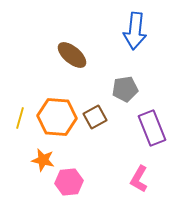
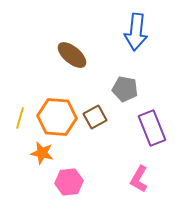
blue arrow: moved 1 px right, 1 px down
gray pentagon: rotated 20 degrees clockwise
orange star: moved 1 px left, 7 px up
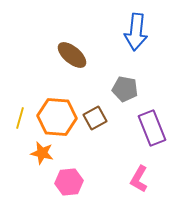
brown square: moved 1 px down
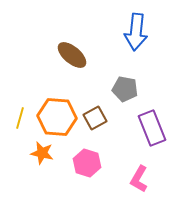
pink hexagon: moved 18 px right, 19 px up; rotated 24 degrees clockwise
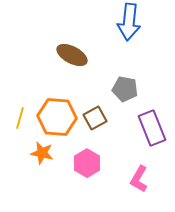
blue arrow: moved 7 px left, 10 px up
brown ellipse: rotated 12 degrees counterclockwise
pink hexagon: rotated 12 degrees clockwise
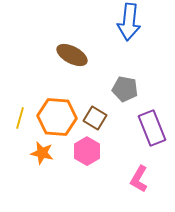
brown square: rotated 30 degrees counterclockwise
pink hexagon: moved 12 px up
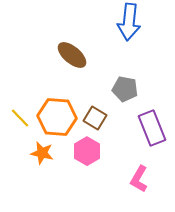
brown ellipse: rotated 12 degrees clockwise
yellow line: rotated 60 degrees counterclockwise
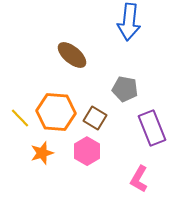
orange hexagon: moved 1 px left, 5 px up
orange star: rotated 30 degrees counterclockwise
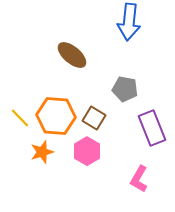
orange hexagon: moved 4 px down
brown square: moved 1 px left
orange star: moved 1 px up
